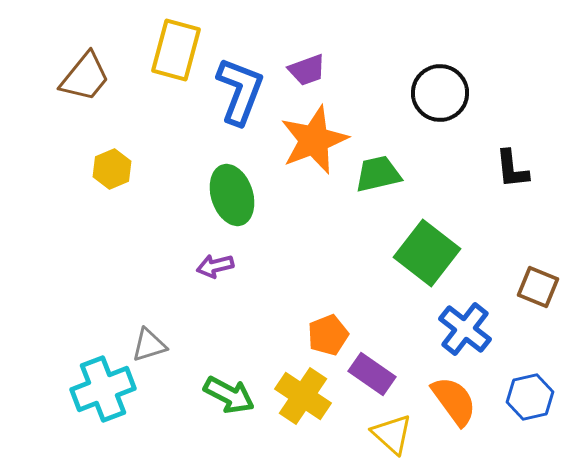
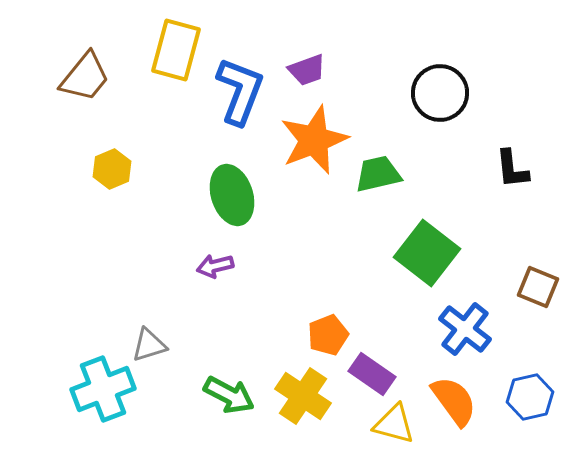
yellow triangle: moved 2 px right, 10 px up; rotated 27 degrees counterclockwise
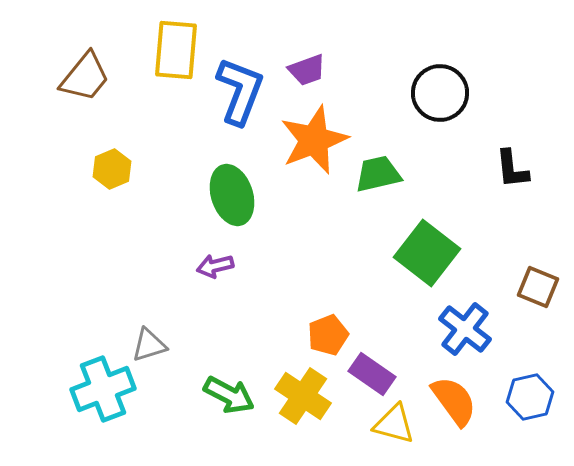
yellow rectangle: rotated 10 degrees counterclockwise
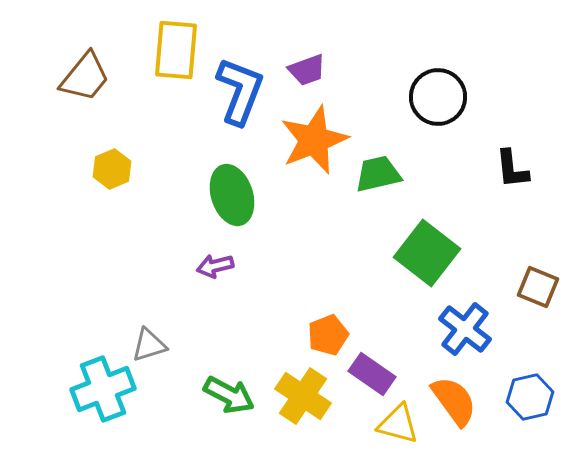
black circle: moved 2 px left, 4 px down
yellow triangle: moved 4 px right
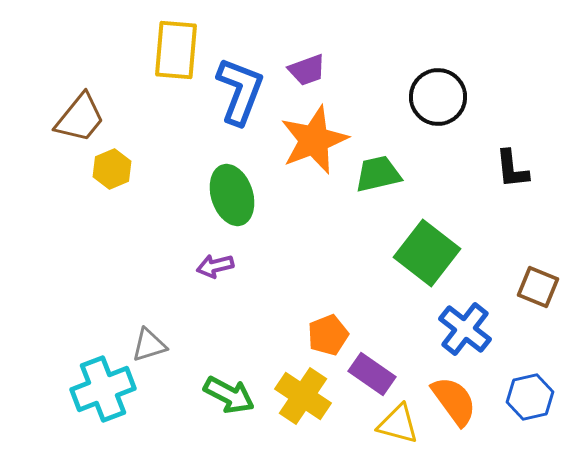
brown trapezoid: moved 5 px left, 41 px down
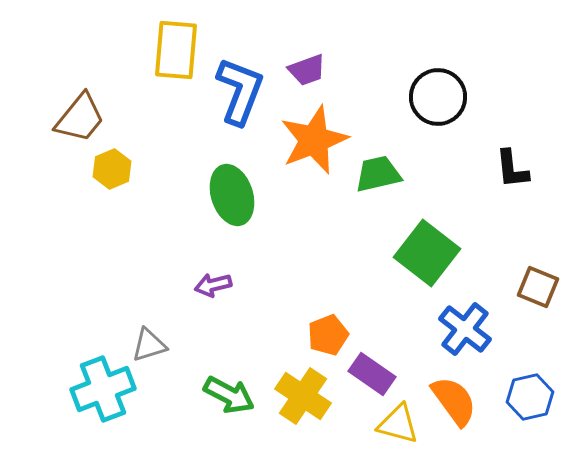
purple arrow: moved 2 px left, 19 px down
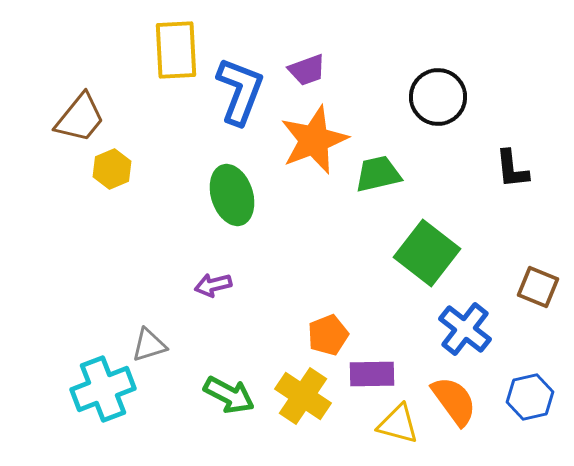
yellow rectangle: rotated 8 degrees counterclockwise
purple rectangle: rotated 36 degrees counterclockwise
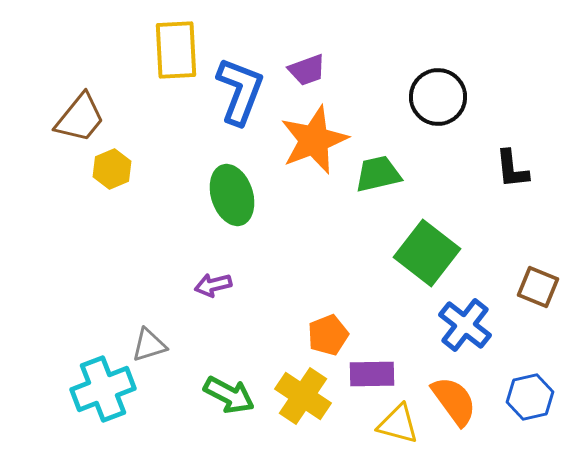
blue cross: moved 4 px up
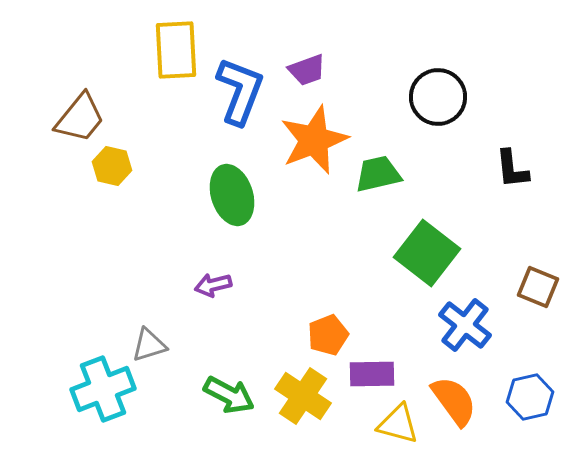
yellow hexagon: moved 3 px up; rotated 24 degrees counterclockwise
